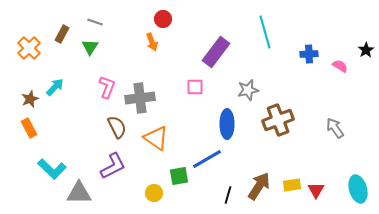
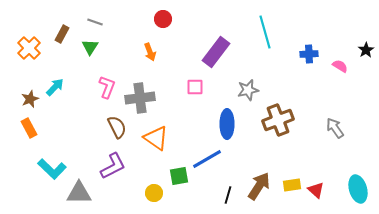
orange arrow: moved 2 px left, 10 px down
red triangle: rotated 18 degrees counterclockwise
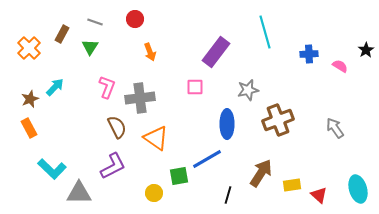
red circle: moved 28 px left
brown arrow: moved 2 px right, 13 px up
red triangle: moved 3 px right, 5 px down
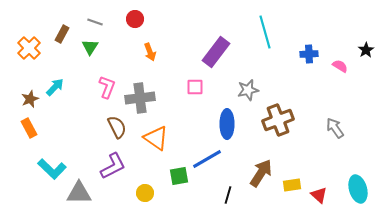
yellow circle: moved 9 px left
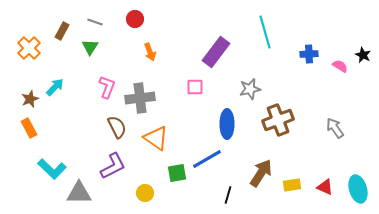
brown rectangle: moved 3 px up
black star: moved 3 px left, 5 px down; rotated 14 degrees counterclockwise
gray star: moved 2 px right, 1 px up
green square: moved 2 px left, 3 px up
red triangle: moved 6 px right, 8 px up; rotated 18 degrees counterclockwise
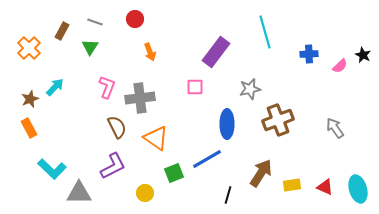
pink semicircle: rotated 105 degrees clockwise
green square: moved 3 px left; rotated 12 degrees counterclockwise
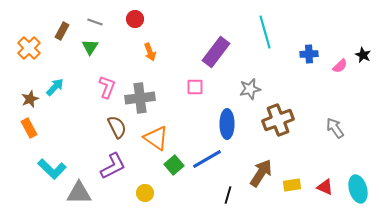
green square: moved 8 px up; rotated 18 degrees counterclockwise
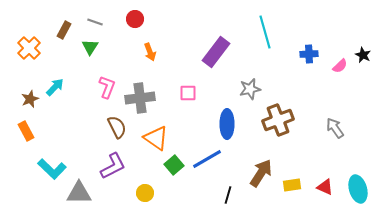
brown rectangle: moved 2 px right, 1 px up
pink square: moved 7 px left, 6 px down
orange rectangle: moved 3 px left, 3 px down
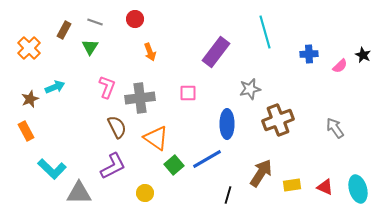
cyan arrow: rotated 24 degrees clockwise
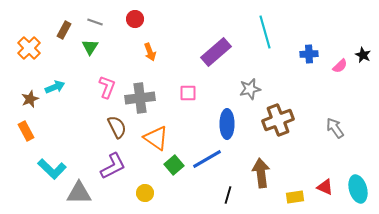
purple rectangle: rotated 12 degrees clockwise
brown arrow: rotated 40 degrees counterclockwise
yellow rectangle: moved 3 px right, 12 px down
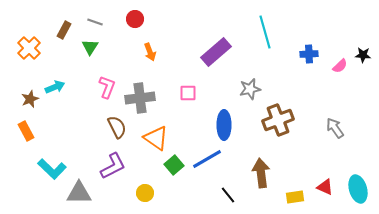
black star: rotated 21 degrees counterclockwise
blue ellipse: moved 3 px left, 1 px down
black line: rotated 54 degrees counterclockwise
